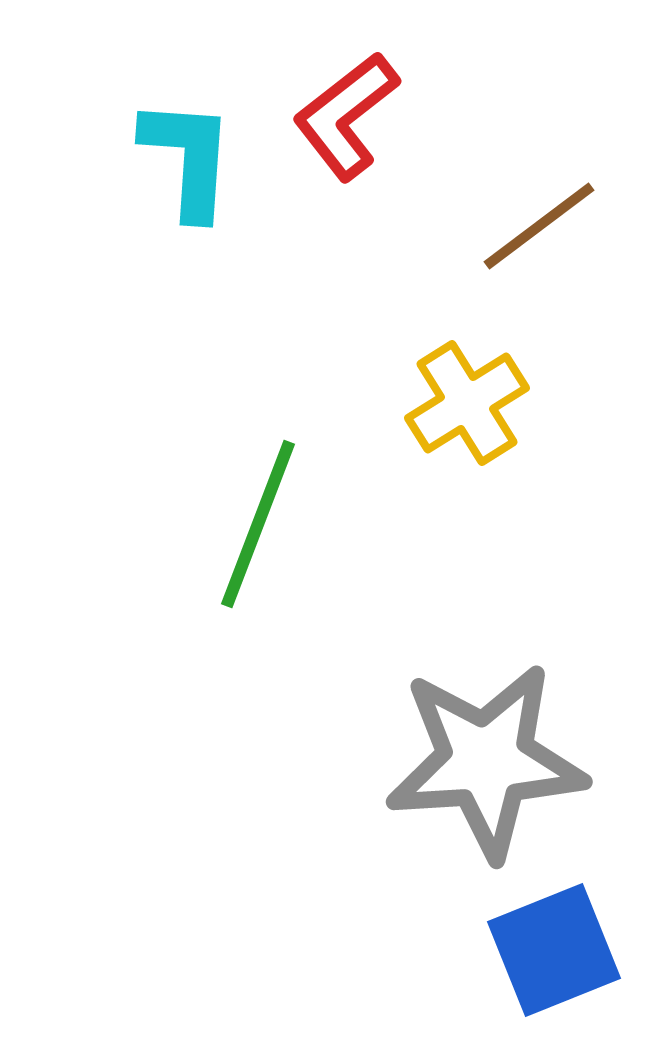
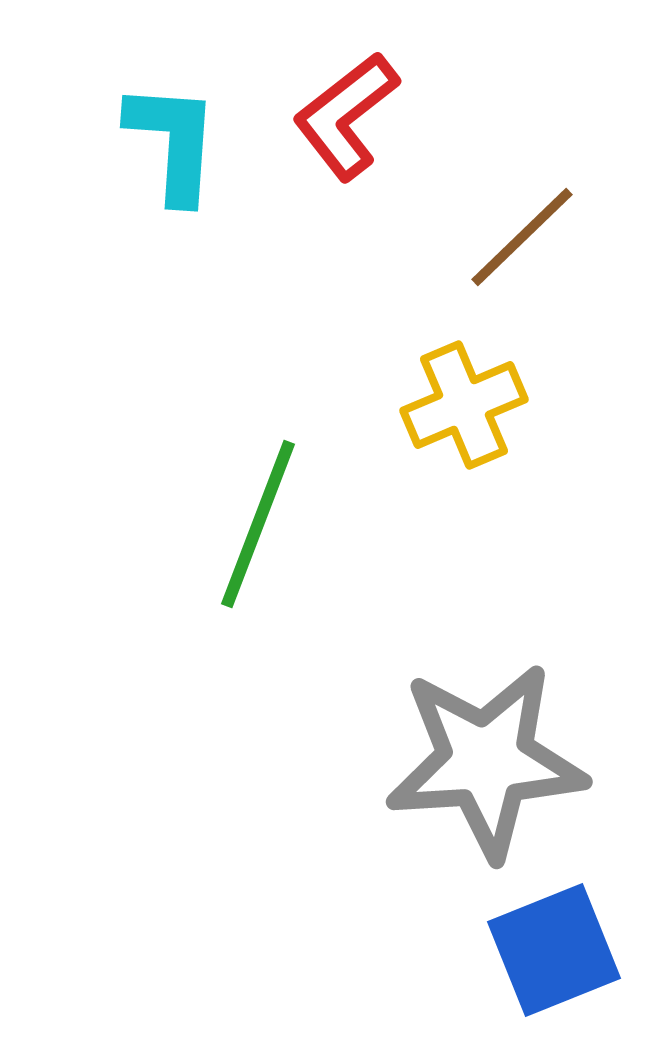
cyan L-shape: moved 15 px left, 16 px up
brown line: moved 17 px left, 11 px down; rotated 7 degrees counterclockwise
yellow cross: moved 3 px left, 2 px down; rotated 9 degrees clockwise
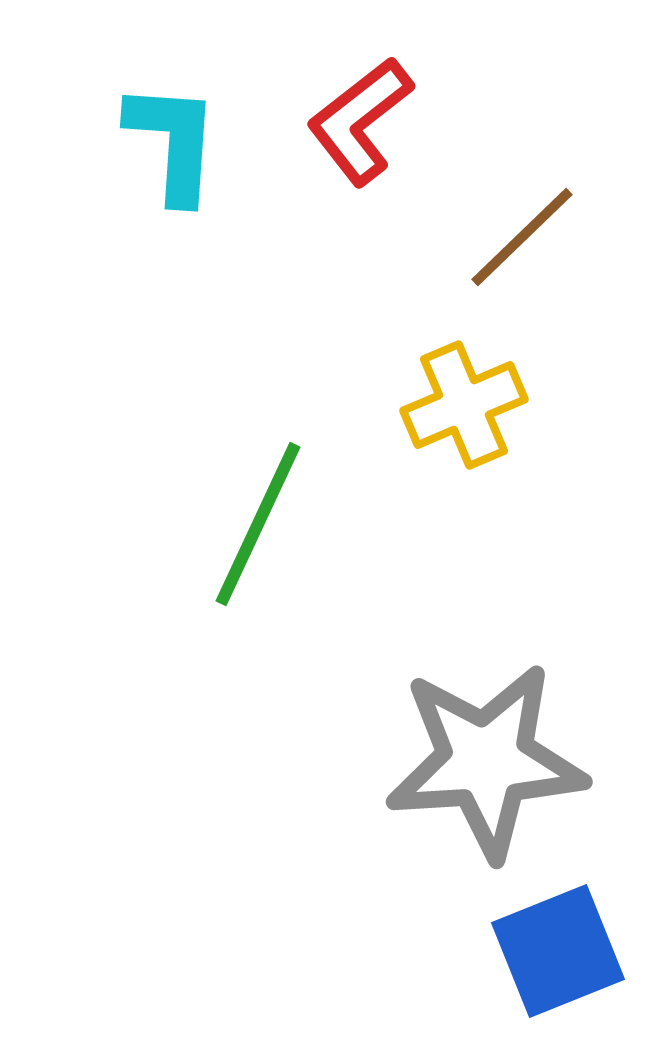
red L-shape: moved 14 px right, 5 px down
green line: rotated 4 degrees clockwise
blue square: moved 4 px right, 1 px down
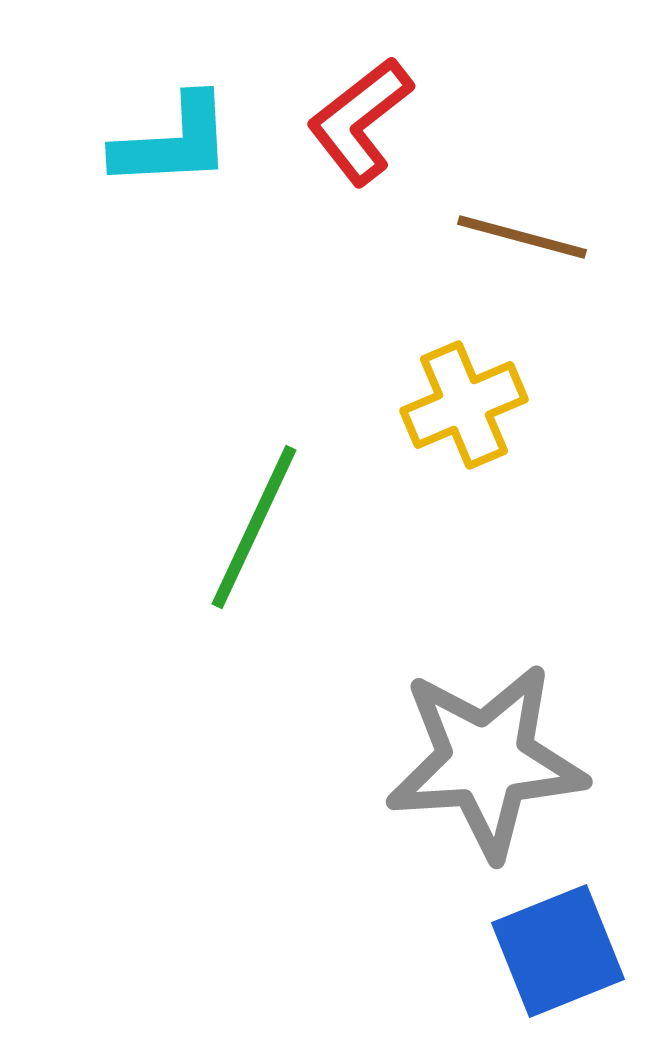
cyan L-shape: rotated 83 degrees clockwise
brown line: rotated 59 degrees clockwise
green line: moved 4 px left, 3 px down
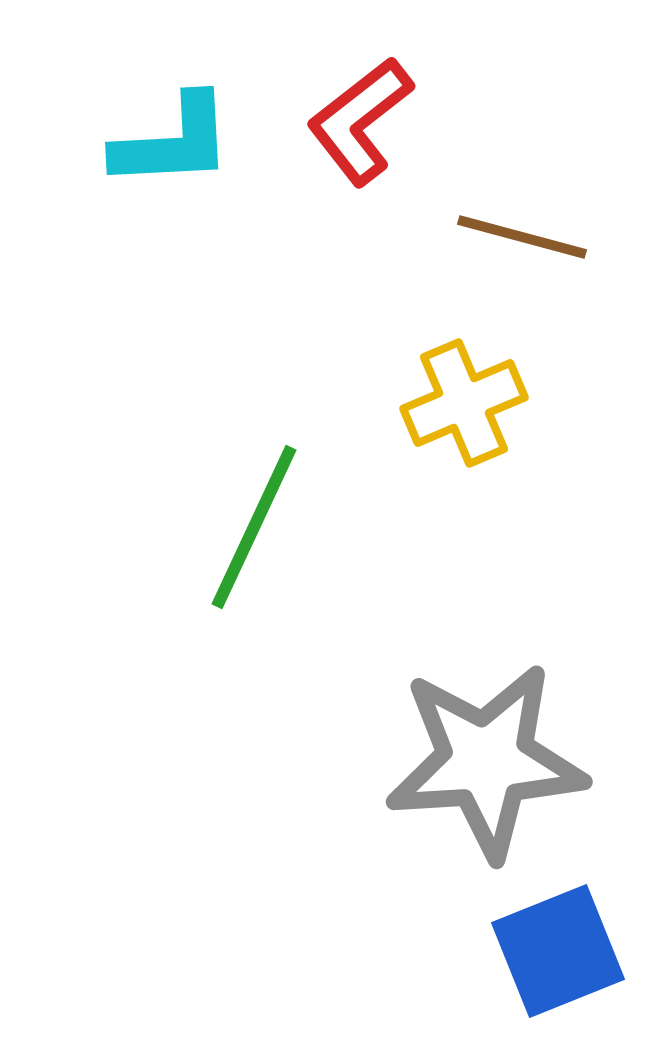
yellow cross: moved 2 px up
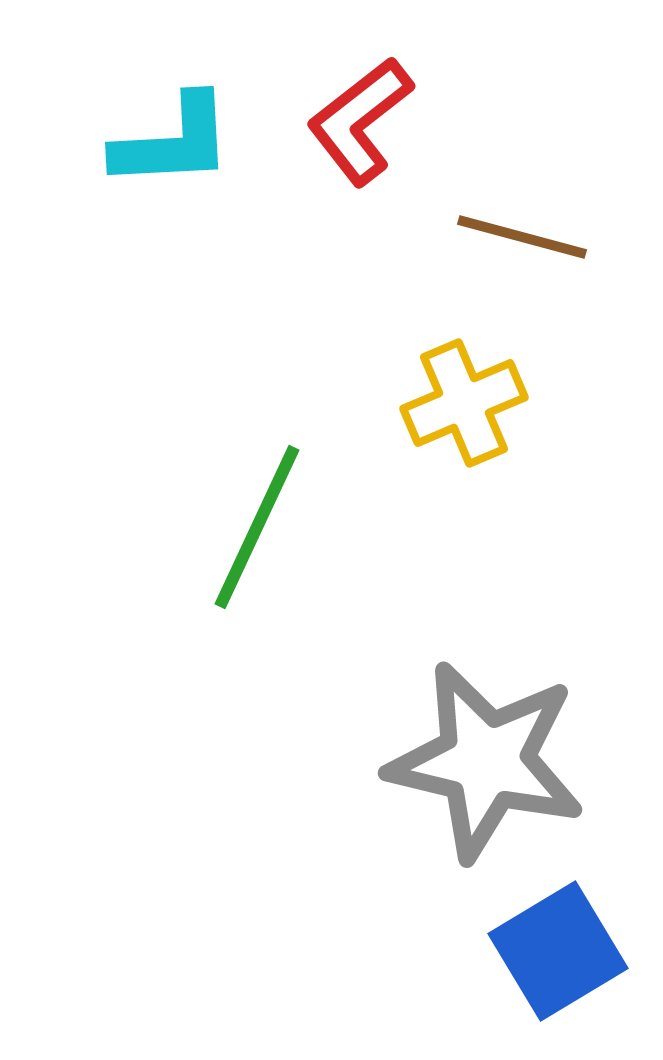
green line: moved 3 px right
gray star: rotated 17 degrees clockwise
blue square: rotated 9 degrees counterclockwise
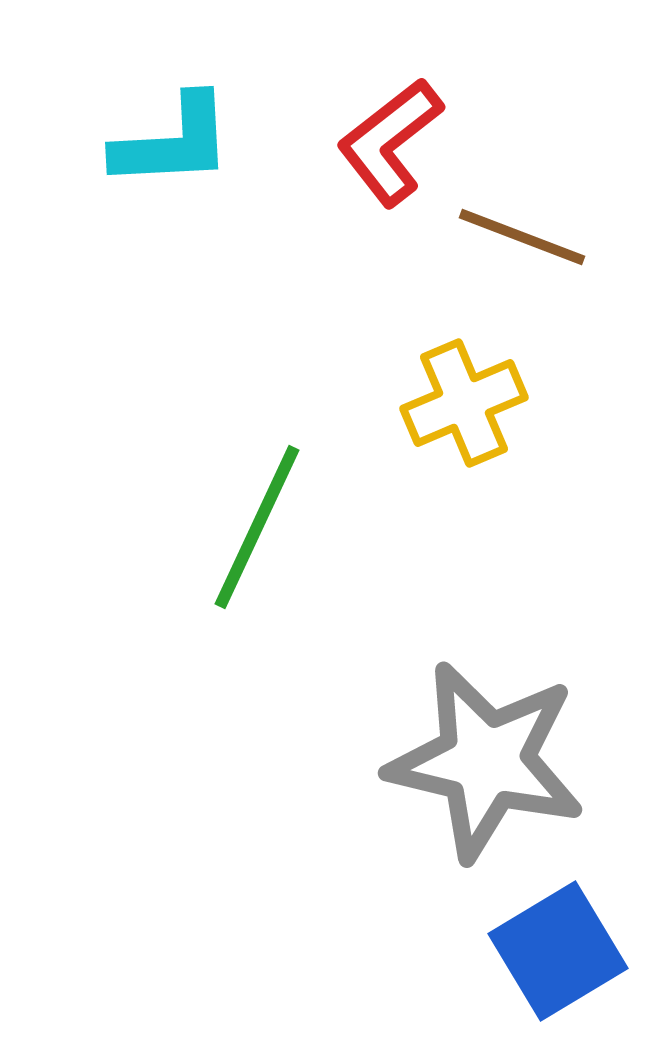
red L-shape: moved 30 px right, 21 px down
brown line: rotated 6 degrees clockwise
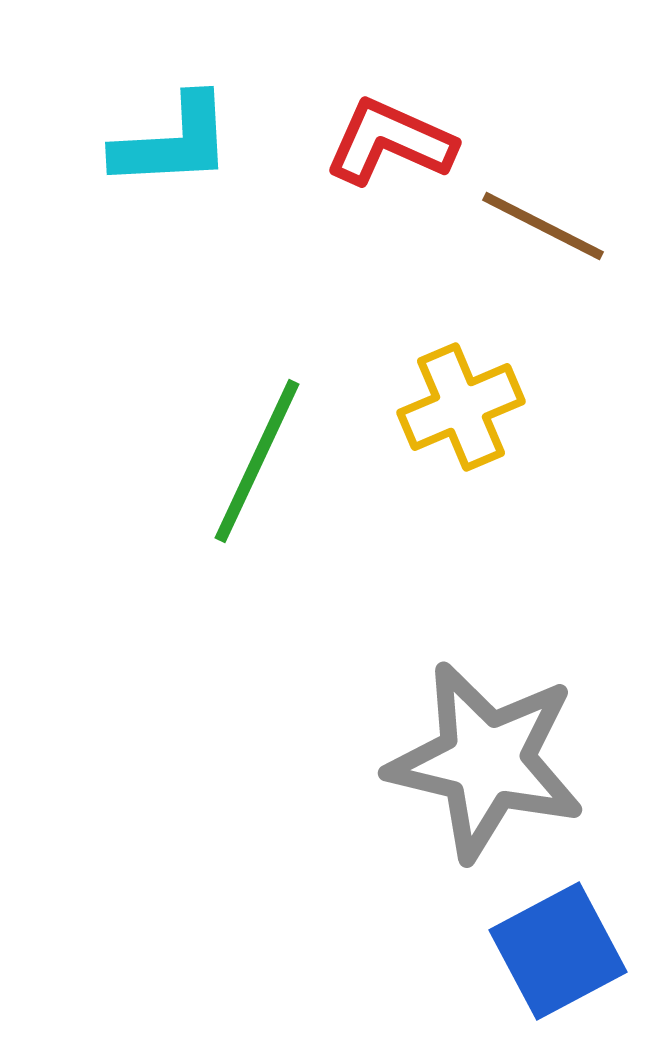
red L-shape: rotated 62 degrees clockwise
brown line: moved 21 px right, 11 px up; rotated 6 degrees clockwise
yellow cross: moved 3 px left, 4 px down
green line: moved 66 px up
blue square: rotated 3 degrees clockwise
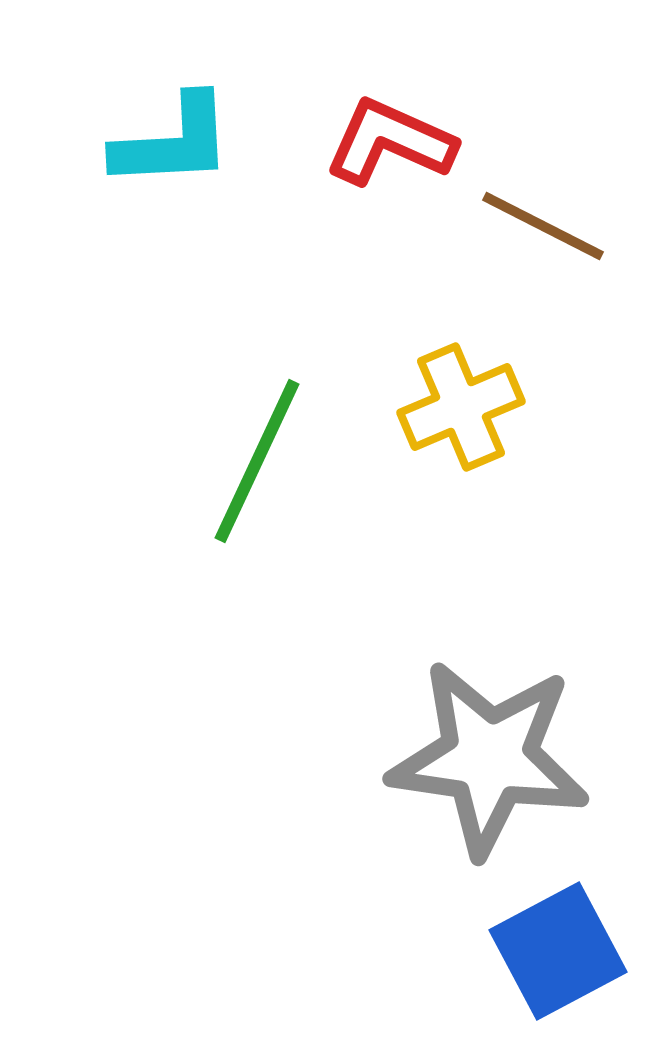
gray star: moved 3 px right, 3 px up; rotated 5 degrees counterclockwise
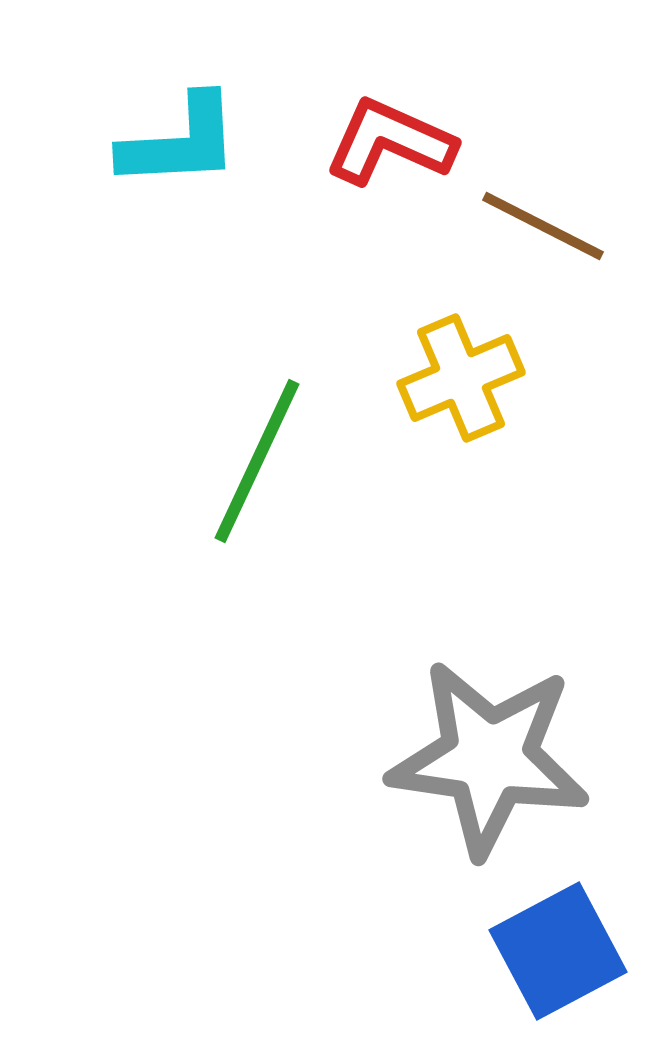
cyan L-shape: moved 7 px right
yellow cross: moved 29 px up
